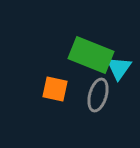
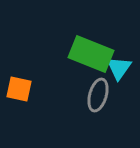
green rectangle: moved 1 px up
orange square: moved 36 px left
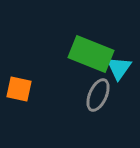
gray ellipse: rotated 8 degrees clockwise
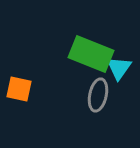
gray ellipse: rotated 12 degrees counterclockwise
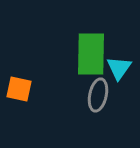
green rectangle: rotated 69 degrees clockwise
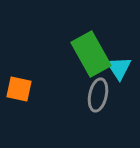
green rectangle: rotated 30 degrees counterclockwise
cyan triangle: rotated 8 degrees counterclockwise
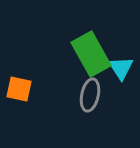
cyan triangle: moved 2 px right
gray ellipse: moved 8 px left
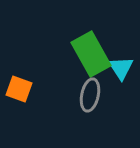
orange square: rotated 8 degrees clockwise
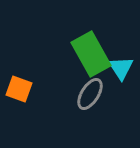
gray ellipse: moved 1 px up; rotated 20 degrees clockwise
